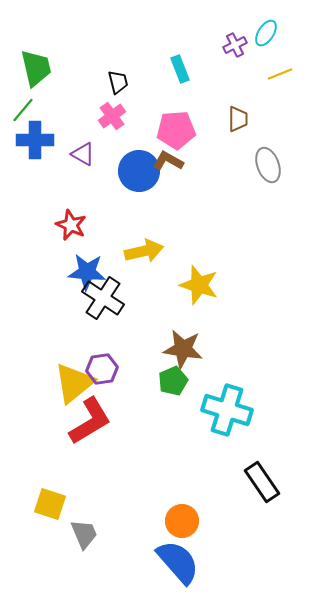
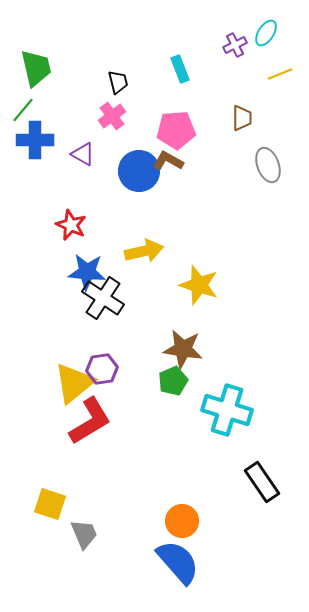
brown trapezoid: moved 4 px right, 1 px up
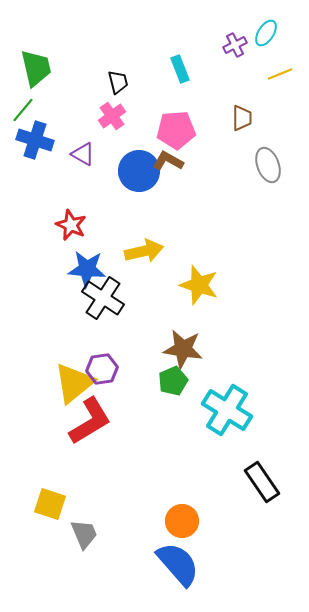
blue cross: rotated 18 degrees clockwise
blue star: moved 3 px up
cyan cross: rotated 15 degrees clockwise
blue semicircle: moved 2 px down
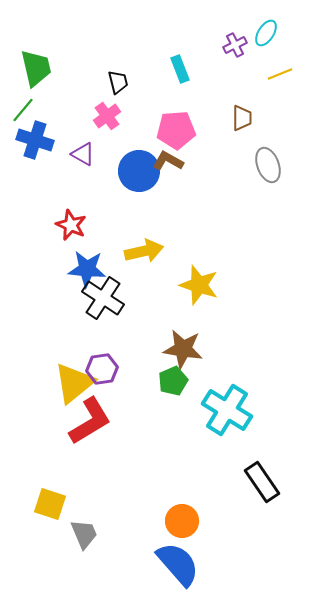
pink cross: moved 5 px left
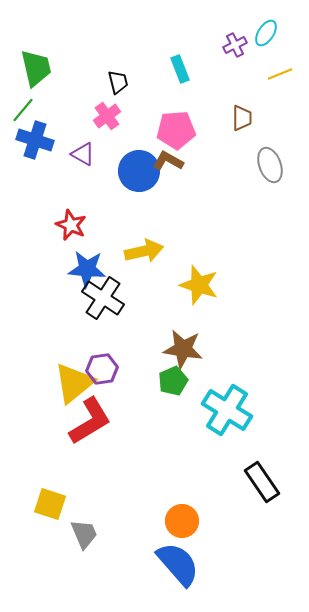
gray ellipse: moved 2 px right
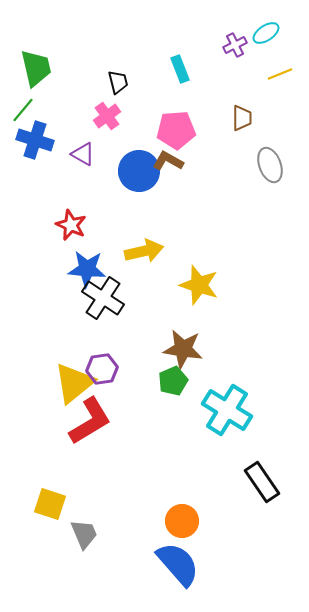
cyan ellipse: rotated 24 degrees clockwise
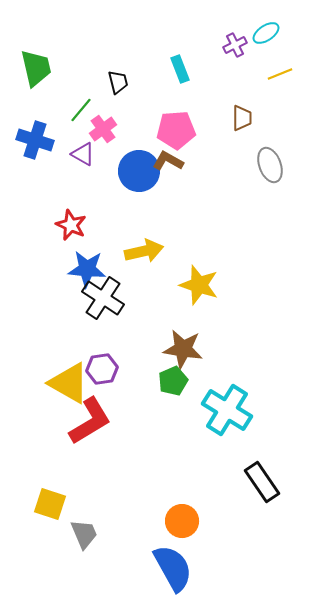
green line: moved 58 px right
pink cross: moved 4 px left, 13 px down
yellow triangle: moved 5 px left; rotated 51 degrees counterclockwise
blue semicircle: moved 5 px left, 4 px down; rotated 12 degrees clockwise
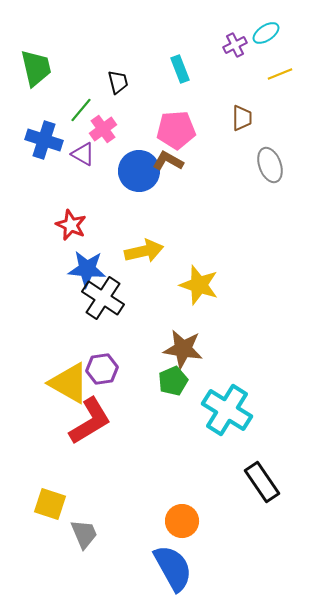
blue cross: moved 9 px right
